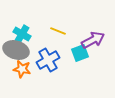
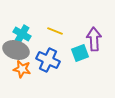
yellow line: moved 3 px left
purple arrow: moved 1 px right, 1 px up; rotated 65 degrees counterclockwise
blue cross: rotated 35 degrees counterclockwise
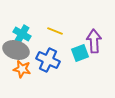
purple arrow: moved 2 px down
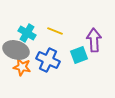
cyan cross: moved 5 px right, 1 px up
purple arrow: moved 1 px up
cyan square: moved 1 px left, 2 px down
orange star: moved 2 px up
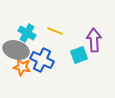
blue cross: moved 6 px left
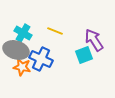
cyan cross: moved 4 px left
purple arrow: rotated 30 degrees counterclockwise
cyan square: moved 5 px right
blue cross: moved 1 px left, 1 px up
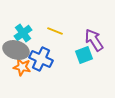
cyan cross: rotated 24 degrees clockwise
